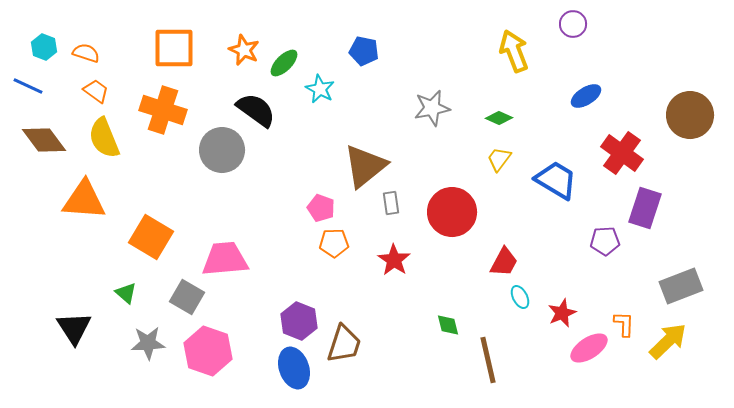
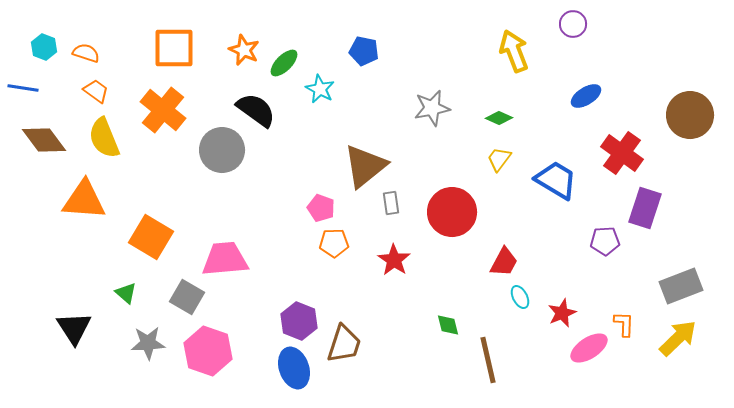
blue line at (28, 86): moved 5 px left, 2 px down; rotated 16 degrees counterclockwise
orange cross at (163, 110): rotated 21 degrees clockwise
yellow arrow at (668, 341): moved 10 px right, 3 px up
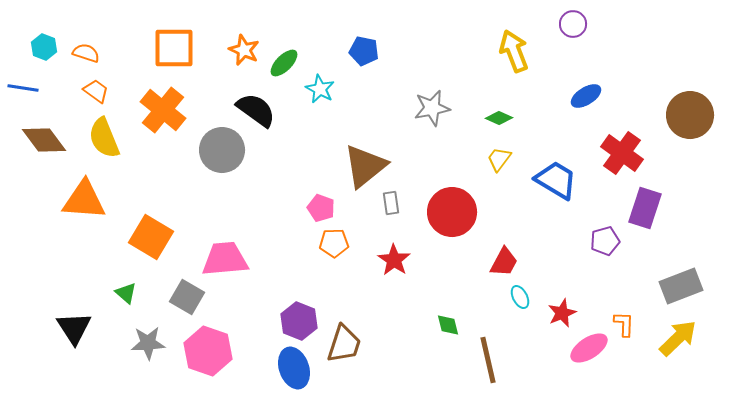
purple pentagon at (605, 241): rotated 12 degrees counterclockwise
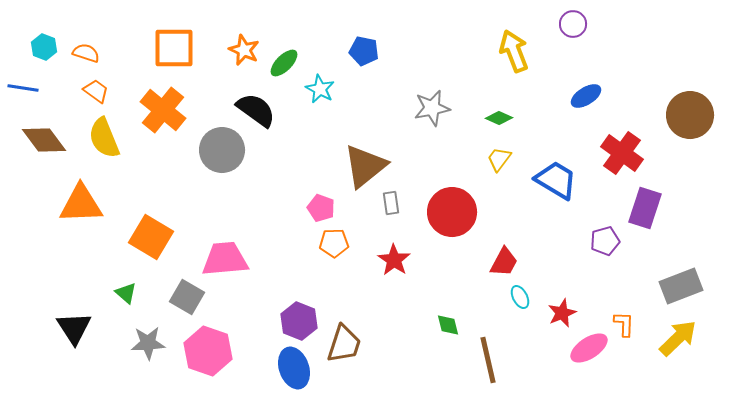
orange triangle at (84, 200): moved 3 px left, 4 px down; rotated 6 degrees counterclockwise
